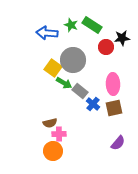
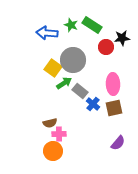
green arrow: rotated 63 degrees counterclockwise
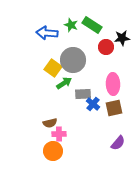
gray rectangle: moved 3 px right, 3 px down; rotated 42 degrees counterclockwise
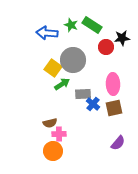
green arrow: moved 2 px left, 1 px down
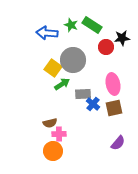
pink ellipse: rotated 10 degrees counterclockwise
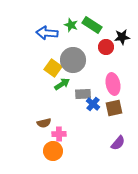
black star: moved 1 px up
brown semicircle: moved 6 px left
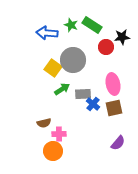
green arrow: moved 5 px down
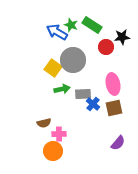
blue arrow: moved 10 px right, 1 px up; rotated 25 degrees clockwise
green arrow: rotated 21 degrees clockwise
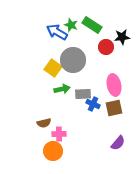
pink ellipse: moved 1 px right, 1 px down
blue cross: rotated 16 degrees counterclockwise
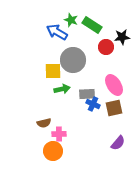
green star: moved 5 px up
yellow square: moved 3 px down; rotated 36 degrees counterclockwise
pink ellipse: rotated 20 degrees counterclockwise
gray rectangle: moved 4 px right
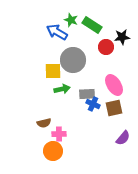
purple semicircle: moved 5 px right, 5 px up
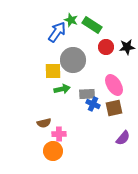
blue arrow: rotated 95 degrees clockwise
black star: moved 5 px right, 10 px down
